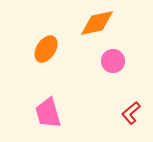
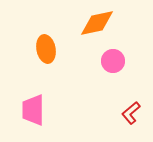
orange ellipse: rotated 44 degrees counterclockwise
pink trapezoid: moved 15 px left, 3 px up; rotated 16 degrees clockwise
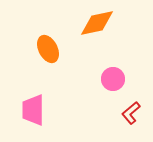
orange ellipse: moved 2 px right; rotated 16 degrees counterclockwise
pink circle: moved 18 px down
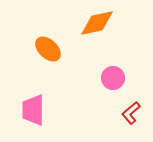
orange ellipse: rotated 20 degrees counterclockwise
pink circle: moved 1 px up
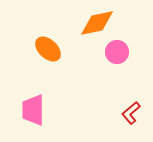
pink circle: moved 4 px right, 26 px up
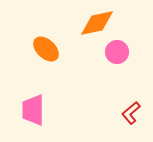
orange ellipse: moved 2 px left
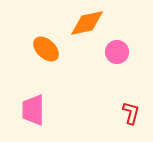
orange diamond: moved 10 px left
red L-shape: rotated 145 degrees clockwise
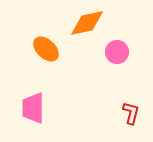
pink trapezoid: moved 2 px up
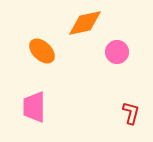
orange diamond: moved 2 px left
orange ellipse: moved 4 px left, 2 px down
pink trapezoid: moved 1 px right, 1 px up
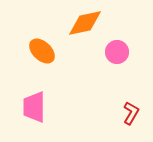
red L-shape: rotated 15 degrees clockwise
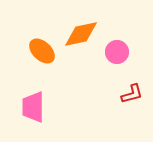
orange diamond: moved 4 px left, 11 px down
pink trapezoid: moved 1 px left
red L-shape: moved 1 px right, 19 px up; rotated 45 degrees clockwise
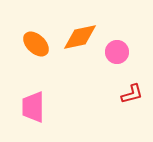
orange diamond: moved 1 px left, 3 px down
orange ellipse: moved 6 px left, 7 px up
